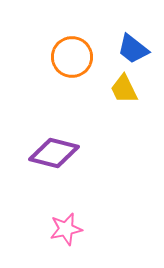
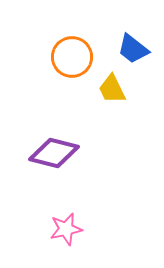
yellow trapezoid: moved 12 px left
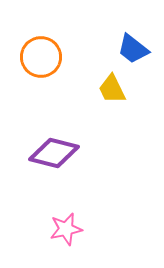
orange circle: moved 31 px left
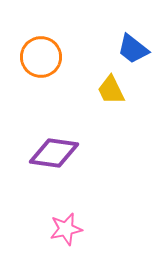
yellow trapezoid: moved 1 px left, 1 px down
purple diamond: rotated 6 degrees counterclockwise
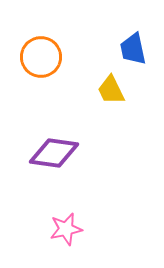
blue trapezoid: rotated 40 degrees clockwise
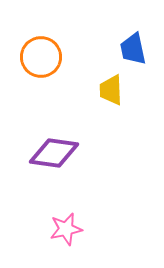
yellow trapezoid: rotated 24 degrees clockwise
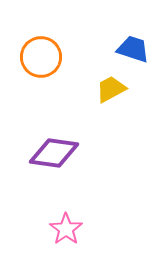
blue trapezoid: rotated 120 degrees clockwise
yellow trapezoid: moved 1 px up; rotated 64 degrees clockwise
pink star: rotated 24 degrees counterclockwise
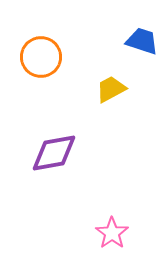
blue trapezoid: moved 9 px right, 8 px up
purple diamond: rotated 18 degrees counterclockwise
pink star: moved 46 px right, 4 px down
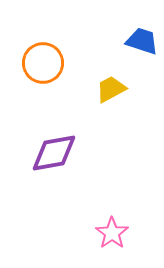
orange circle: moved 2 px right, 6 px down
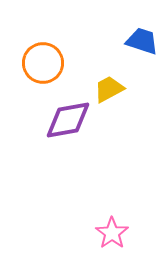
yellow trapezoid: moved 2 px left
purple diamond: moved 14 px right, 33 px up
